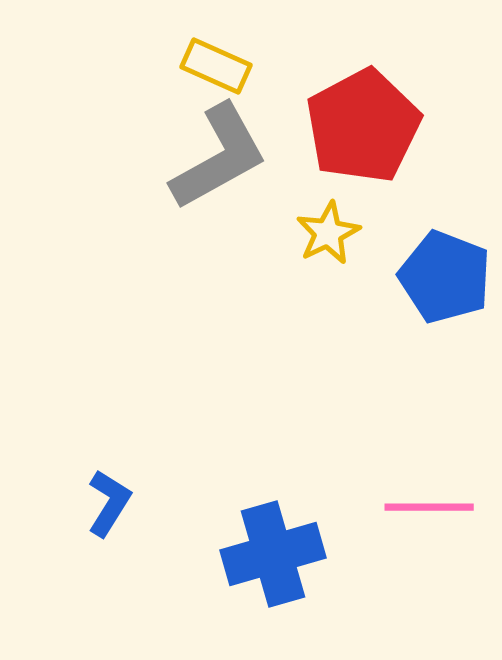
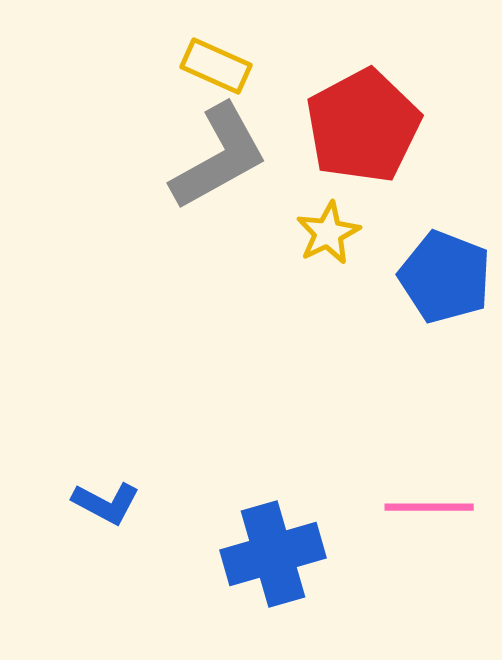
blue L-shape: moved 3 px left; rotated 86 degrees clockwise
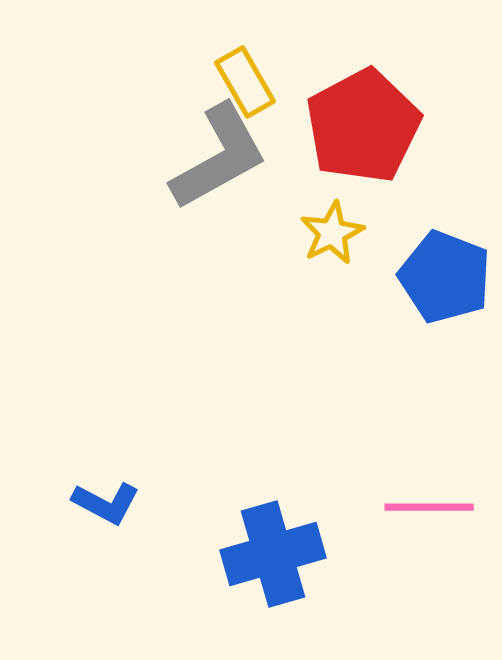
yellow rectangle: moved 29 px right, 16 px down; rotated 36 degrees clockwise
yellow star: moved 4 px right
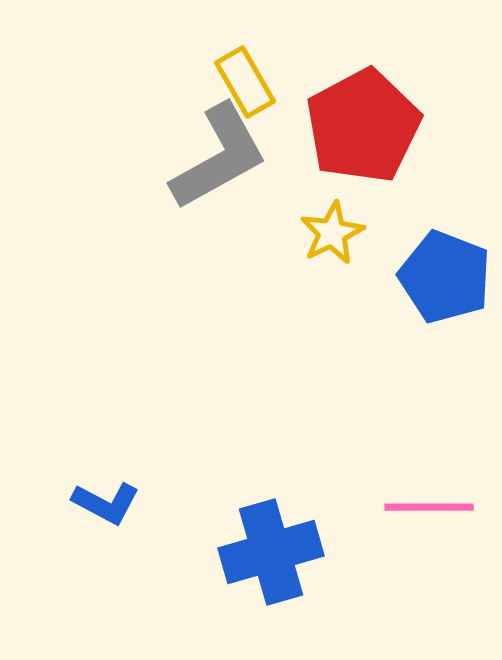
blue cross: moved 2 px left, 2 px up
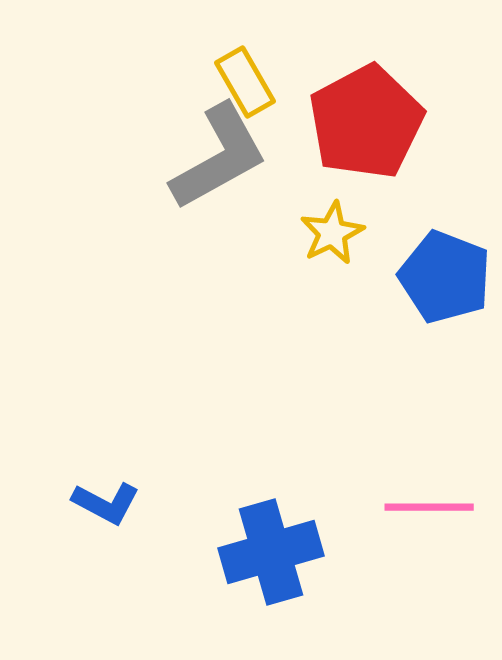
red pentagon: moved 3 px right, 4 px up
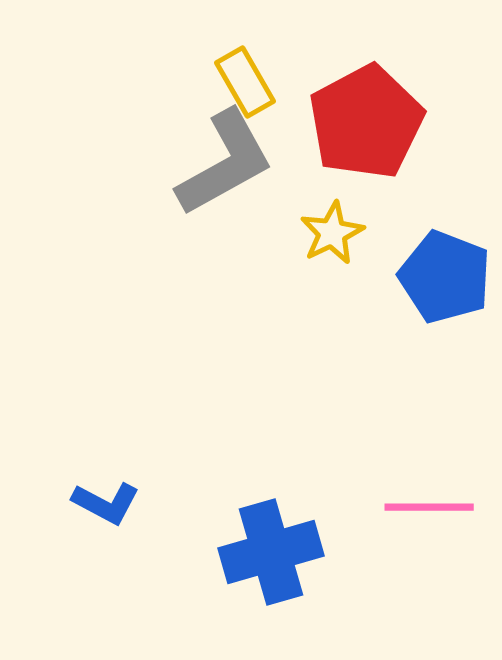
gray L-shape: moved 6 px right, 6 px down
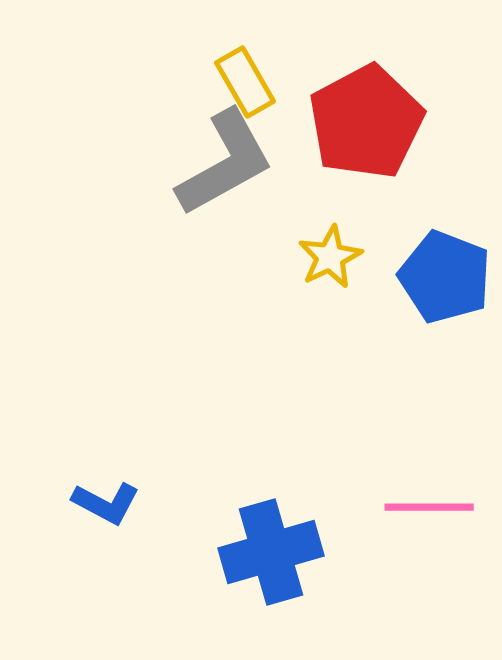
yellow star: moved 2 px left, 24 px down
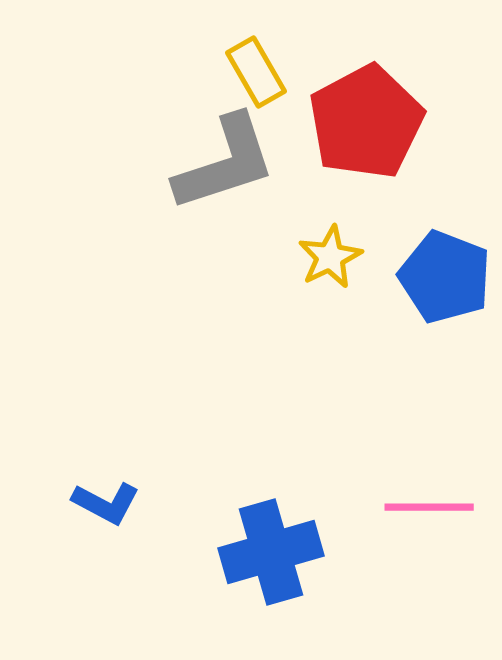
yellow rectangle: moved 11 px right, 10 px up
gray L-shape: rotated 11 degrees clockwise
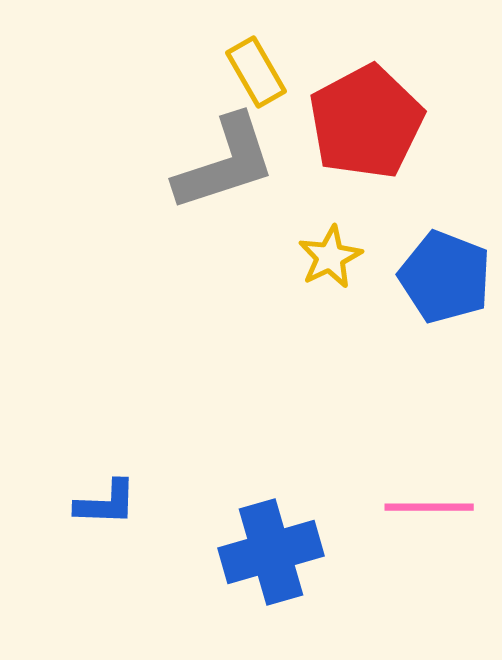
blue L-shape: rotated 26 degrees counterclockwise
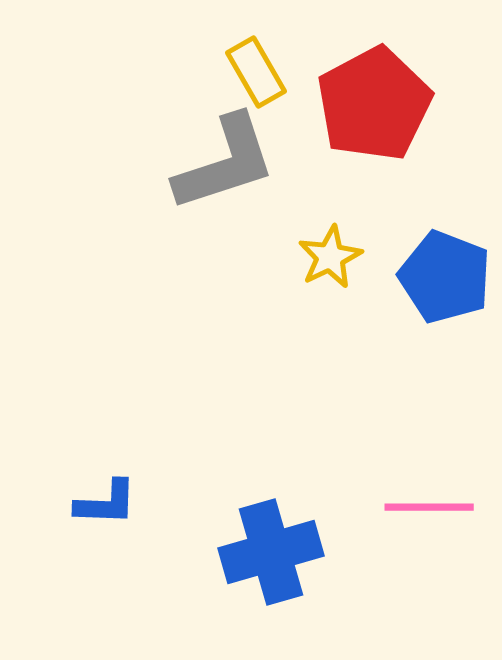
red pentagon: moved 8 px right, 18 px up
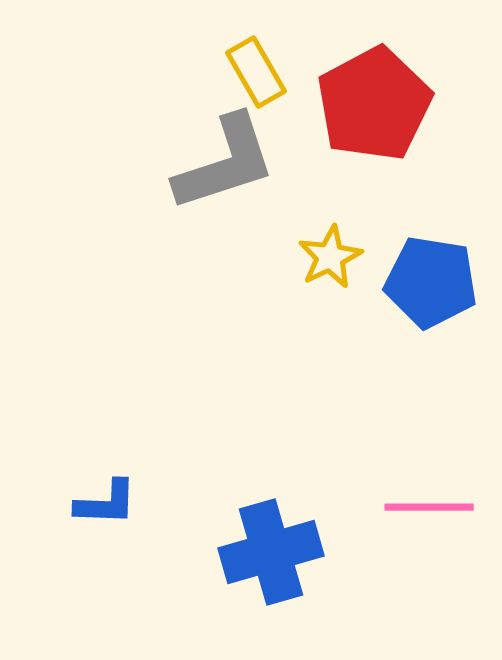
blue pentagon: moved 14 px left, 5 px down; rotated 12 degrees counterclockwise
